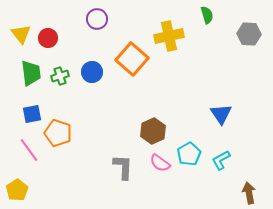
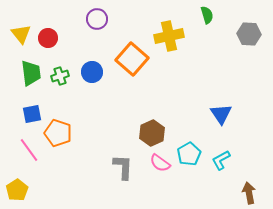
brown hexagon: moved 1 px left, 2 px down
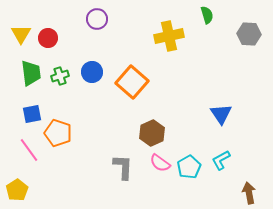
yellow triangle: rotated 10 degrees clockwise
orange square: moved 23 px down
cyan pentagon: moved 13 px down
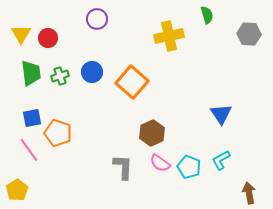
blue square: moved 4 px down
cyan pentagon: rotated 20 degrees counterclockwise
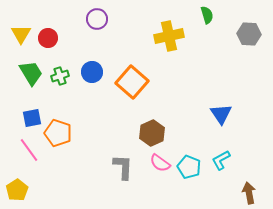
green trapezoid: rotated 24 degrees counterclockwise
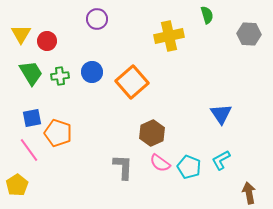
red circle: moved 1 px left, 3 px down
green cross: rotated 12 degrees clockwise
orange square: rotated 8 degrees clockwise
yellow pentagon: moved 5 px up
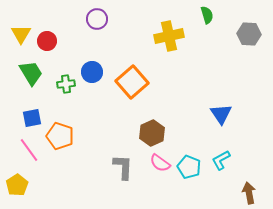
green cross: moved 6 px right, 8 px down
orange pentagon: moved 2 px right, 3 px down
